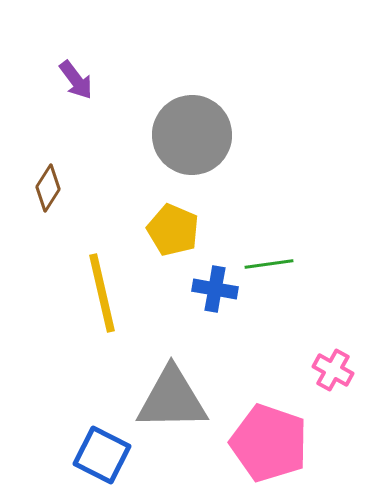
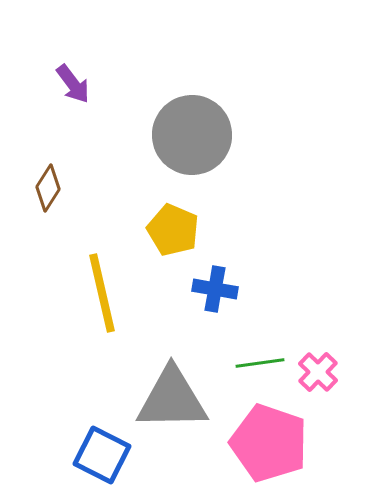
purple arrow: moved 3 px left, 4 px down
green line: moved 9 px left, 99 px down
pink cross: moved 15 px left, 2 px down; rotated 15 degrees clockwise
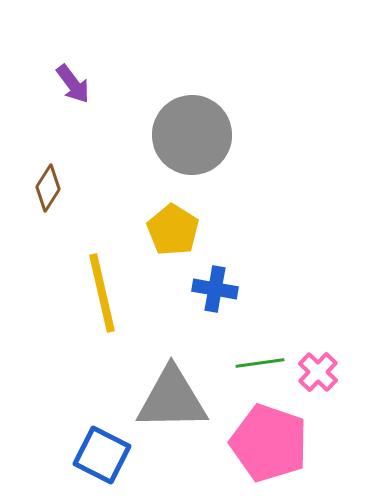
yellow pentagon: rotated 9 degrees clockwise
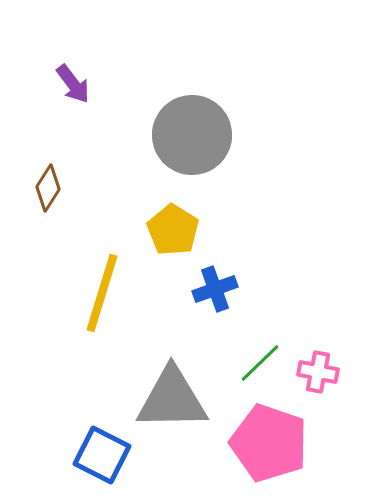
blue cross: rotated 30 degrees counterclockwise
yellow line: rotated 30 degrees clockwise
green line: rotated 36 degrees counterclockwise
pink cross: rotated 33 degrees counterclockwise
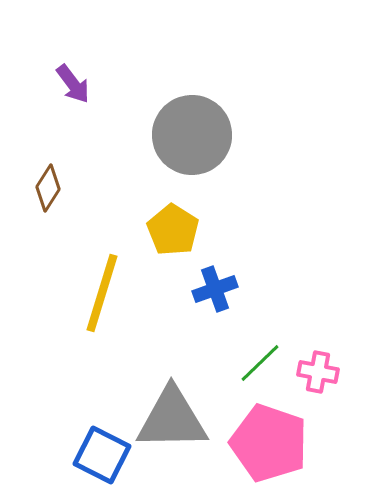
gray triangle: moved 20 px down
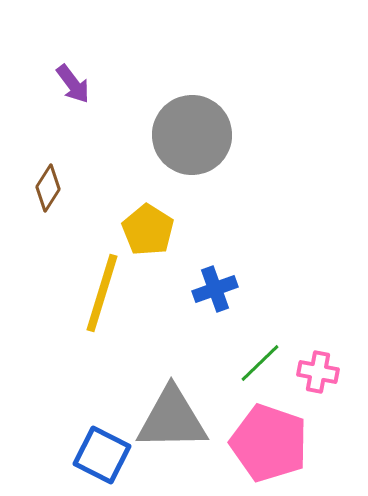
yellow pentagon: moved 25 px left
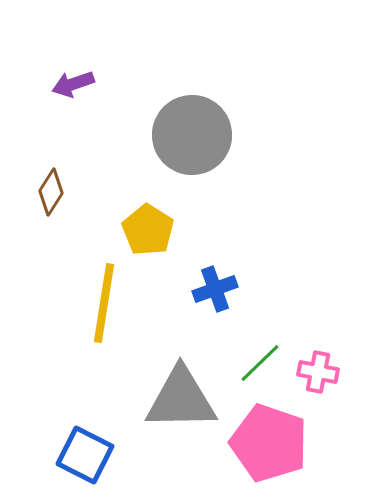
purple arrow: rotated 108 degrees clockwise
brown diamond: moved 3 px right, 4 px down
yellow line: moved 2 px right, 10 px down; rotated 8 degrees counterclockwise
gray triangle: moved 9 px right, 20 px up
blue square: moved 17 px left
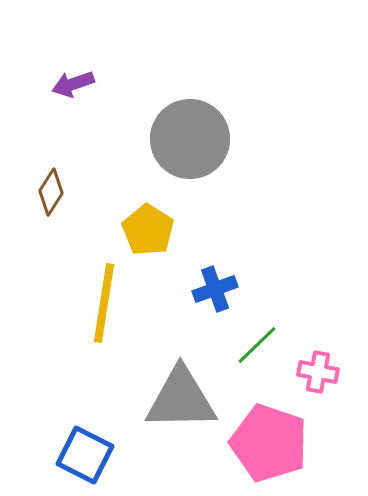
gray circle: moved 2 px left, 4 px down
green line: moved 3 px left, 18 px up
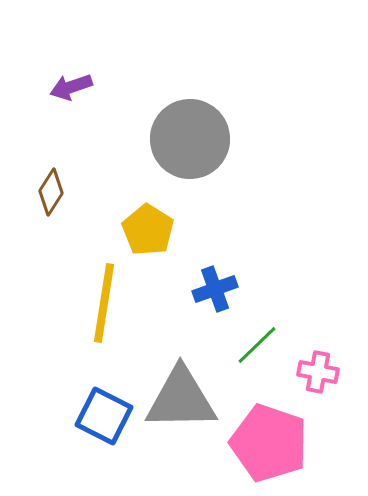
purple arrow: moved 2 px left, 3 px down
blue square: moved 19 px right, 39 px up
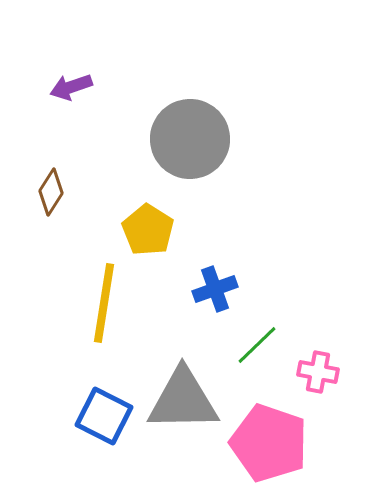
gray triangle: moved 2 px right, 1 px down
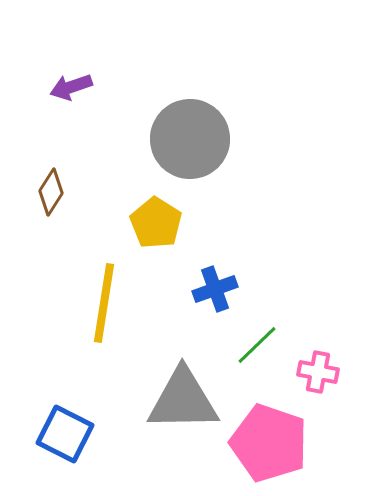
yellow pentagon: moved 8 px right, 7 px up
blue square: moved 39 px left, 18 px down
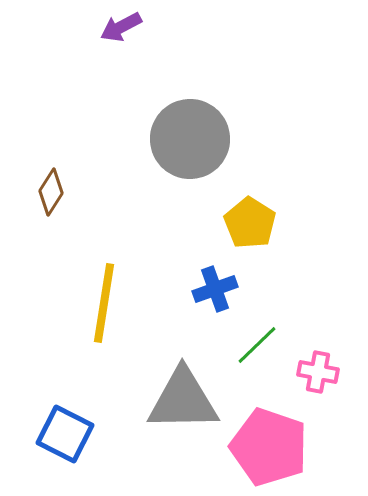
purple arrow: moved 50 px right, 60 px up; rotated 9 degrees counterclockwise
yellow pentagon: moved 94 px right
pink pentagon: moved 4 px down
